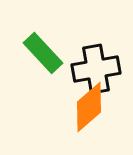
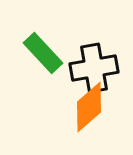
black cross: moved 2 px left, 1 px up
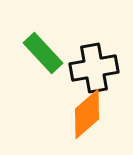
orange diamond: moved 2 px left, 7 px down
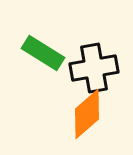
green rectangle: rotated 15 degrees counterclockwise
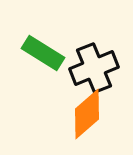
black cross: rotated 12 degrees counterclockwise
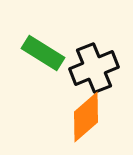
orange diamond: moved 1 px left, 3 px down
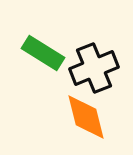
orange diamond: rotated 63 degrees counterclockwise
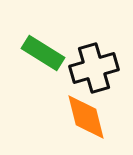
black cross: rotated 6 degrees clockwise
